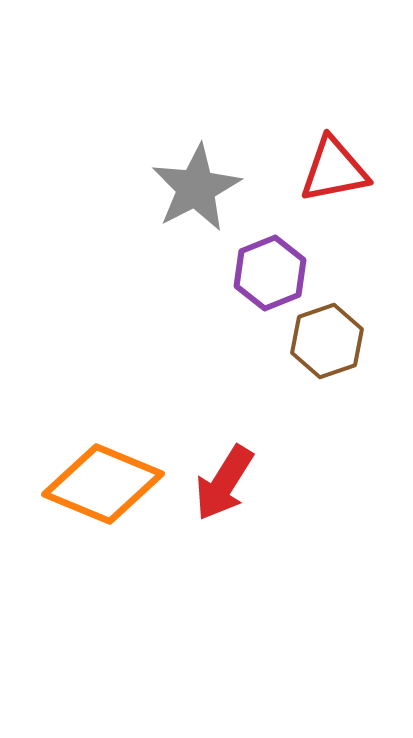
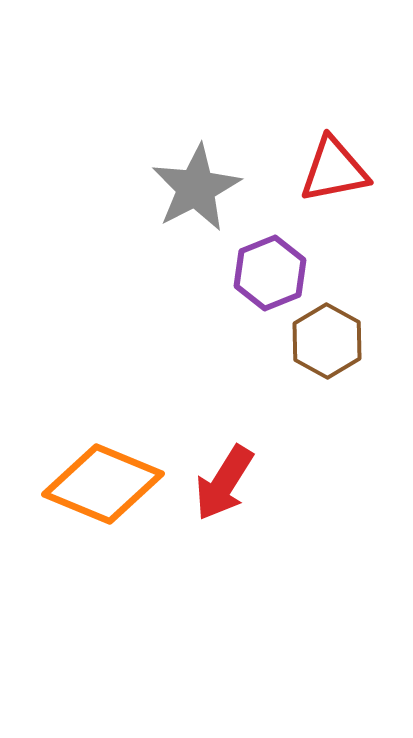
brown hexagon: rotated 12 degrees counterclockwise
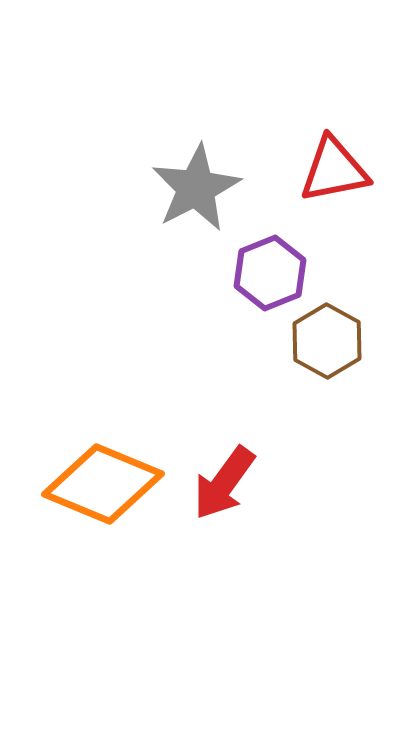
red arrow: rotated 4 degrees clockwise
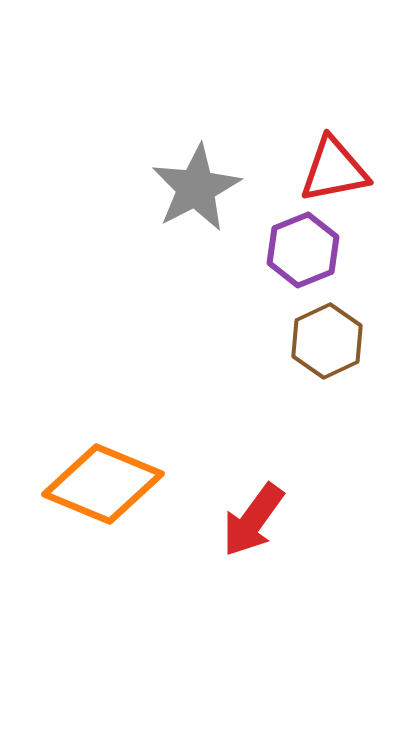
purple hexagon: moved 33 px right, 23 px up
brown hexagon: rotated 6 degrees clockwise
red arrow: moved 29 px right, 37 px down
